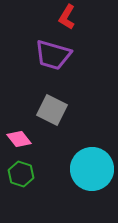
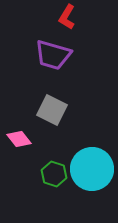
green hexagon: moved 33 px right
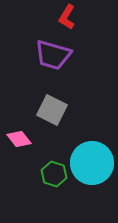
cyan circle: moved 6 px up
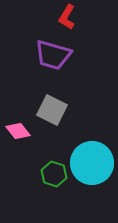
pink diamond: moved 1 px left, 8 px up
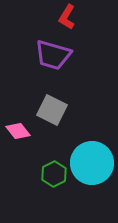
green hexagon: rotated 15 degrees clockwise
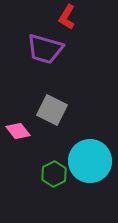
purple trapezoid: moved 8 px left, 6 px up
cyan circle: moved 2 px left, 2 px up
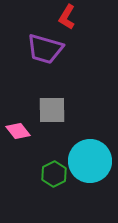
gray square: rotated 28 degrees counterclockwise
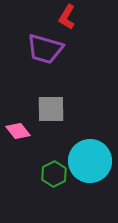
gray square: moved 1 px left, 1 px up
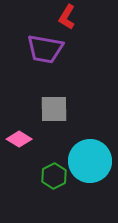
purple trapezoid: rotated 6 degrees counterclockwise
gray square: moved 3 px right
pink diamond: moved 1 px right, 8 px down; rotated 20 degrees counterclockwise
green hexagon: moved 2 px down
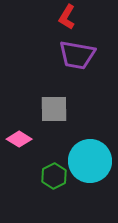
purple trapezoid: moved 32 px right, 6 px down
